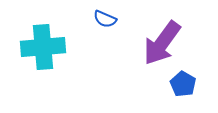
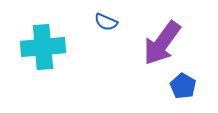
blue semicircle: moved 1 px right, 3 px down
blue pentagon: moved 2 px down
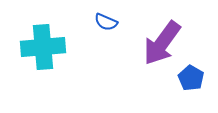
blue pentagon: moved 8 px right, 8 px up
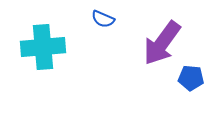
blue semicircle: moved 3 px left, 3 px up
blue pentagon: rotated 25 degrees counterclockwise
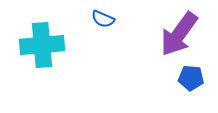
purple arrow: moved 17 px right, 9 px up
cyan cross: moved 1 px left, 2 px up
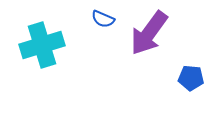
purple arrow: moved 30 px left, 1 px up
cyan cross: rotated 12 degrees counterclockwise
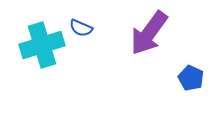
blue semicircle: moved 22 px left, 9 px down
blue pentagon: rotated 20 degrees clockwise
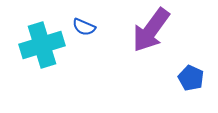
blue semicircle: moved 3 px right, 1 px up
purple arrow: moved 2 px right, 3 px up
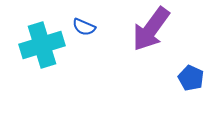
purple arrow: moved 1 px up
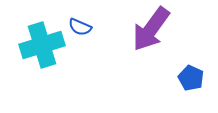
blue semicircle: moved 4 px left
